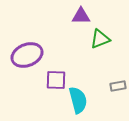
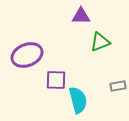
green triangle: moved 3 px down
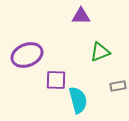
green triangle: moved 10 px down
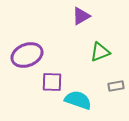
purple triangle: rotated 30 degrees counterclockwise
purple square: moved 4 px left, 2 px down
gray rectangle: moved 2 px left
cyan semicircle: rotated 56 degrees counterclockwise
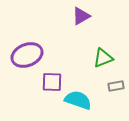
green triangle: moved 3 px right, 6 px down
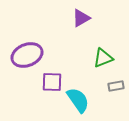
purple triangle: moved 2 px down
cyan semicircle: rotated 36 degrees clockwise
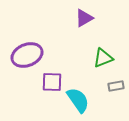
purple triangle: moved 3 px right
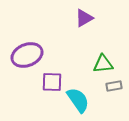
green triangle: moved 6 px down; rotated 15 degrees clockwise
gray rectangle: moved 2 px left
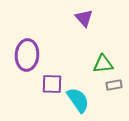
purple triangle: rotated 42 degrees counterclockwise
purple ellipse: rotated 64 degrees counterclockwise
purple square: moved 2 px down
gray rectangle: moved 1 px up
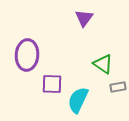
purple triangle: rotated 18 degrees clockwise
green triangle: rotated 40 degrees clockwise
gray rectangle: moved 4 px right, 2 px down
cyan semicircle: rotated 120 degrees counterclockwise
